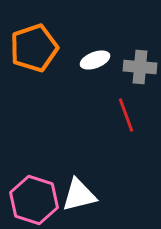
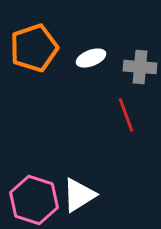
white ellipse: moved 4 px left, 2 px up
white triangle: rotated 18 degrees counterclockwise
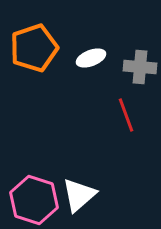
white triangle: rotated 9 degrees counterclockwise
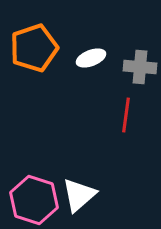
red line: rotated 28 degrees clockwise
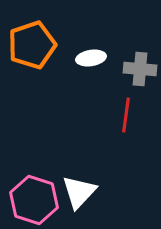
orange pentagon: moved 2 px left, 3 px up
white ellipse: rotated 12 degrees clockwise
gray cross: moved 2 px down
white triangle: moved 3 px up; rotated 6 degrees counterclockwise
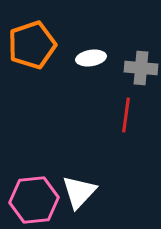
gray cross: moved 1 px right, 1 px up
pink hexagon: rotated 24 degrees counterclockwise
